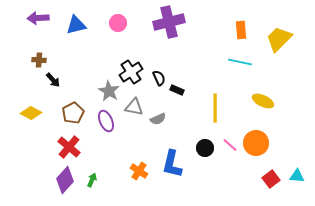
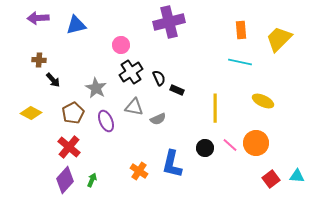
pink circle: moved 3 px right, 22 px down
gray star: moved 13 px left, 3 px up
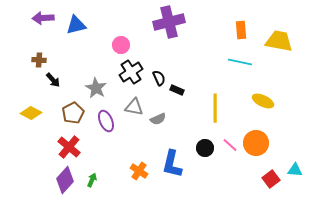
purple arrow: moved 5 px right
yellow trapezoid: moved 2 px down; rotated 56 degrees clockwise
cyan triangle: moved 2 px left, 6 px up
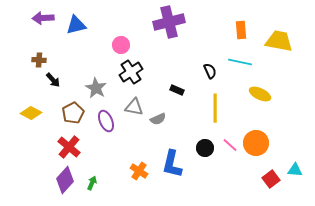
black semicircle: moved 51 px right, 7 px up
yellow ellipse: moved 3 px left, 7 px up
green arrow: moved 3 px down
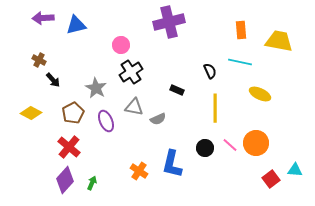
brown cross: rotated 24 degrees clockwise
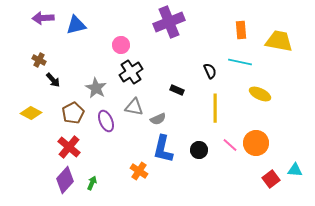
purple cross: rotated 8 degrees counterclockwise
black circle: moved 6 px left, 2 px down
blue L-shape: moved 9 px left, 15 px up
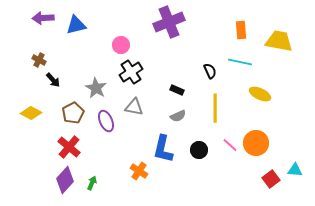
gray semicircle: moved 20 px right, 3 px up
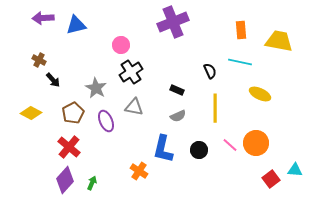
purple cross: moved 4 px right
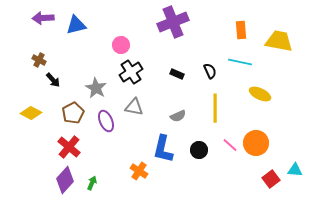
black rectangle: moved 16 px up
